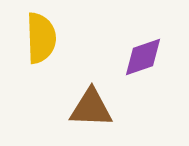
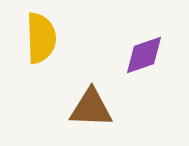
purple diamond: moved 1 px right, 2 px up
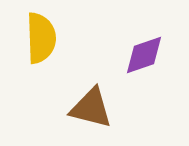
brown triangle: rotated 12 degrees clockwise
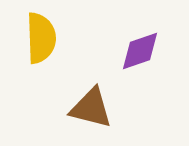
purple diamond: moved 4 px left, 4 px up
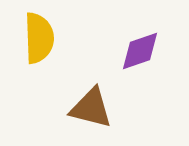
yellow semicircle: moved 2 px left
